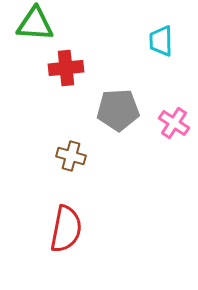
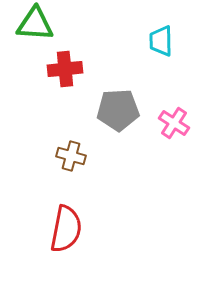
red cross: moved 1 px left, 1 px down
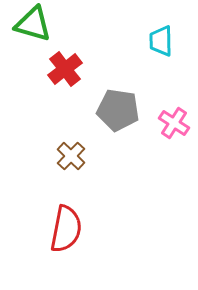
green triangle: moved 2 px left; rotated 12 degrees clockwise
red cross: rotated 32 degrees counterclockwise
gray pentagon: rotated 12 degrees clockwise
brown cross: rotated 28 degrees clockwise
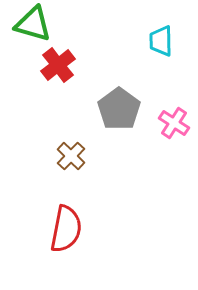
red cross: moved 7 px left, 4 px up
gray pentagon: moved 1 px right, 1 px up; rotated 27 degrees clockwise
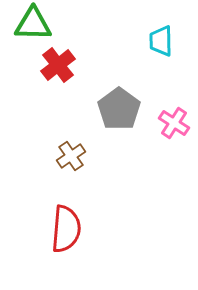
green triangle: rotated 15 degrees counterclockwise
brown cross: rotated 12 degrees clockwise
red semicircle: rotated 6 degrees counterclockwise
